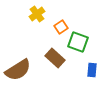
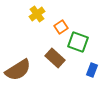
blue rectangle: rotated 16 degrees clockwise
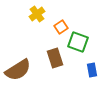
brown rectangle: rotated 30 degrees clockwise
blue rectangle: rotated 32 degrees counterclockwise
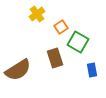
green square: rotated 10 degrees clockwise
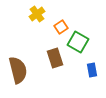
brown semicircle: rotated 72 degrees counterclockwise
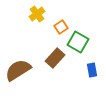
brown rectangle: rotated 60 degrees clockwise
brown semicircle: rotated 108 degrees counterclockwise
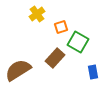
orange square: rotated 16 degrees clockwise
blue rectangle: moved 1 px right, 2 px down
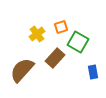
yellow cross: moved 20 px down
brown semicircle: moved 4 px right; rotated 16 degrees counterclockwise
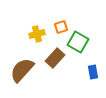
yellow cross: rotated 21 degrees clockwise
